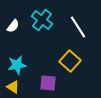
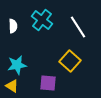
white semicircle: rotated 40 degrees counterclockwise
yellow triangle: moved 1 px left, 1 px up
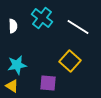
cyan cross: moved 2 px up
white line: rotated 25 degrees counterclockwise
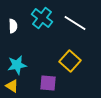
white line: moved 3 px left, 4 px up
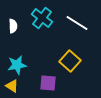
white line: moved 2 px right
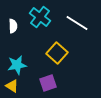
cyan cross: moved 2 px left, 1 px up
yellow square: moved 13 px left, 8 px up
purple square: rotated 24 degrees counterclockwise
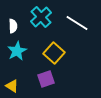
cyan cross: moved 1 px right; rotated 10 degrees clockwise
yellow square: moved 3 px left
cyan star: moved 14 px up; rotated 18 degrees counterclockwise
purple square: moved 2 px left, 4 px up
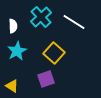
white line: moved 3 px left, 1 px up
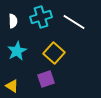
cyan cross: rotated 25 degrees clockwise
white semicircle: moved 5 px up
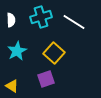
white semicircle: moved 2 px left, 1 px up
